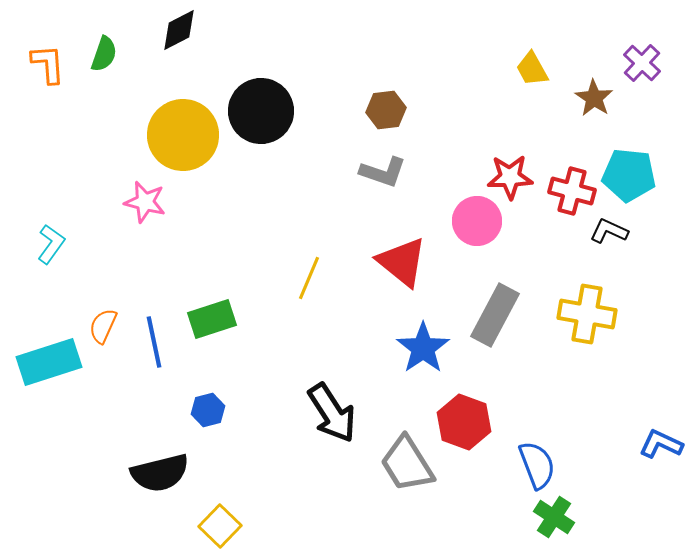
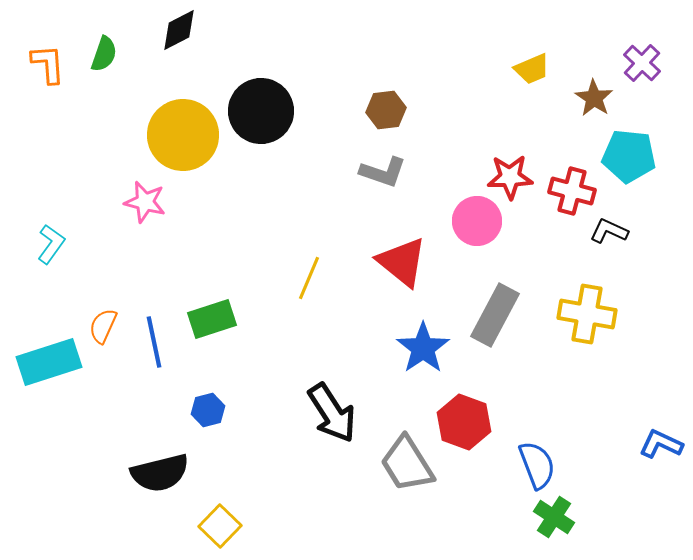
yellow trapezoid: rotated 84 degrees counterclockwise
cyan pentagon: moved 19 px up
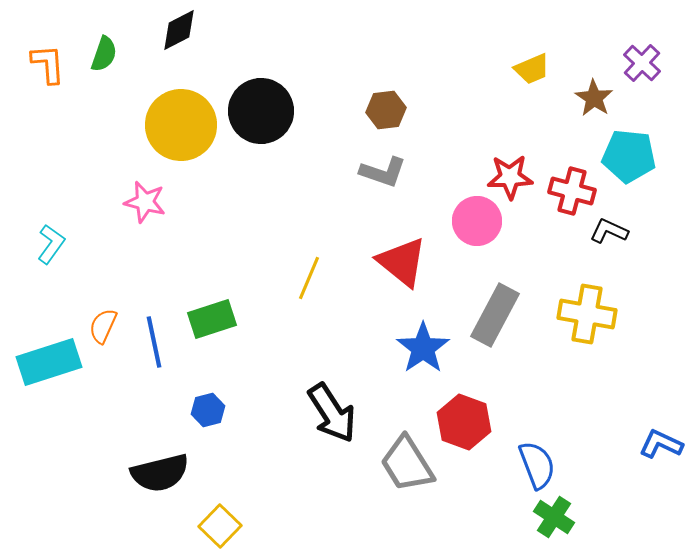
yellow circle: moved 2 px left, 10 px up
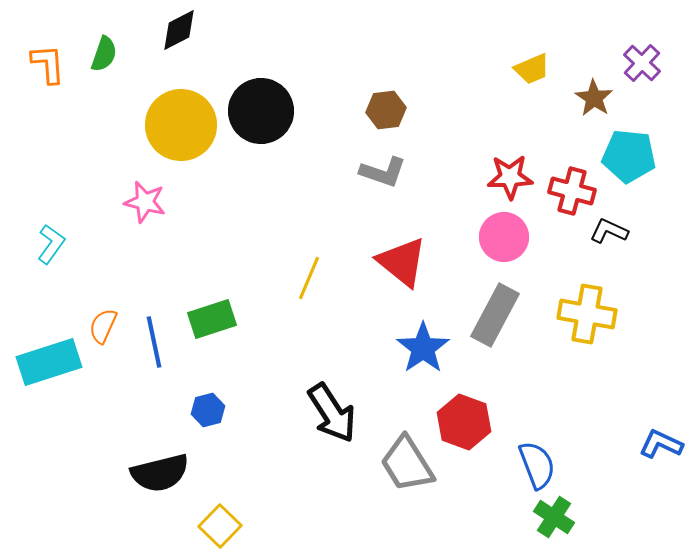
pink circle: moved 27 px right, 16 px down
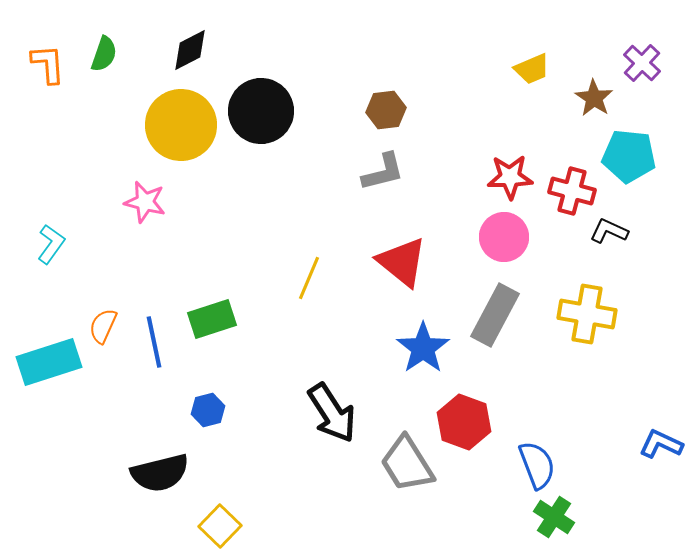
black diamond: moved 11 px right, 20 px down
gray L-shape: rotated 33 degrees counterclockwise
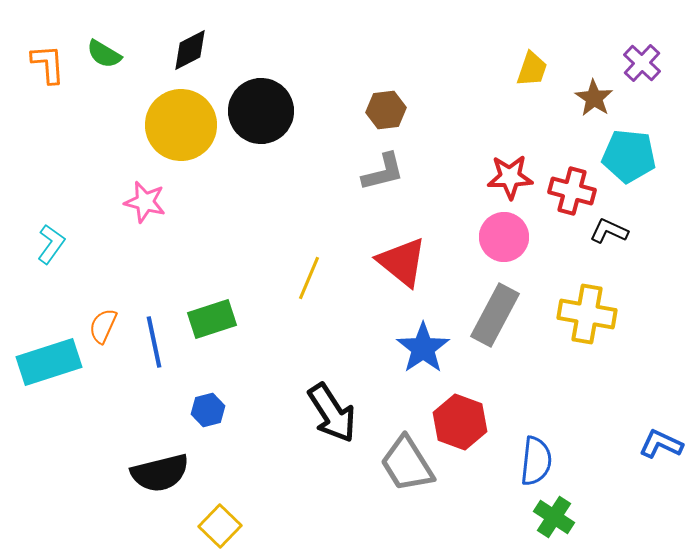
green semicircle: rotated 102 degrees clockwise
yellow trapezoid: rotated 48 degrees counterclockwise
red hexagon: moved 4 px left
blue semicircle: moved 1 px left, 4 px up; rotated 27 degrees clockwise
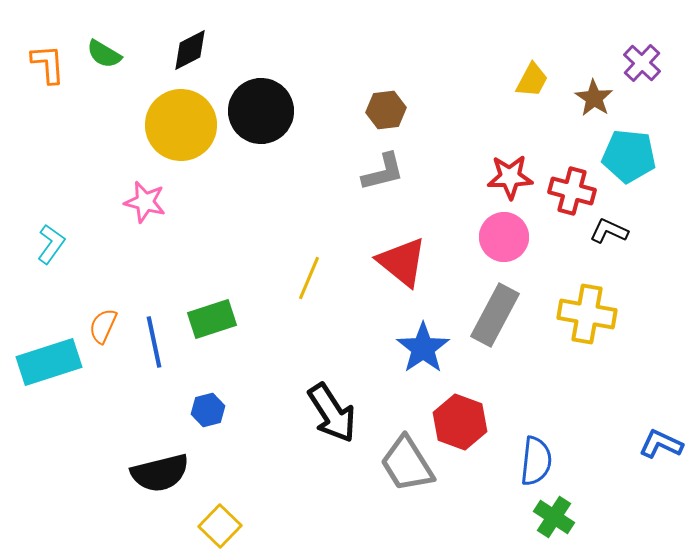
yellow trapezoid: moved 11 px down; rotated 9 degrees clockwise
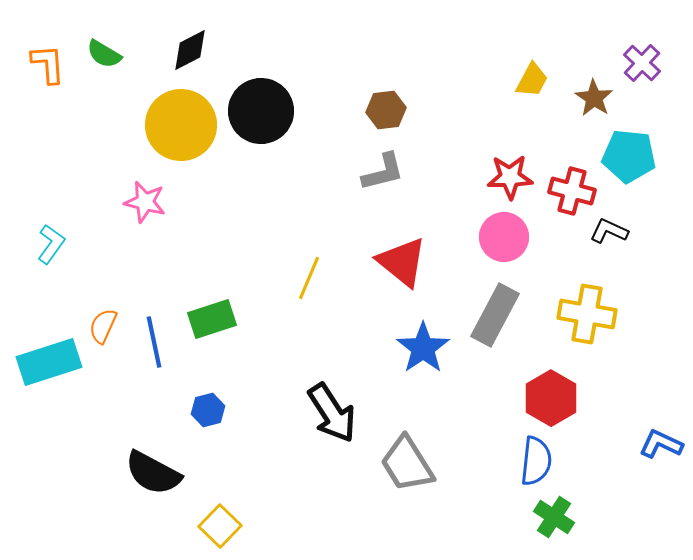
red hexagon: moved 91 px right, 24 px up; rotated 10 degrees clockwise
black semicircle: moved 7 px left; rotated 42 degrees clockwise
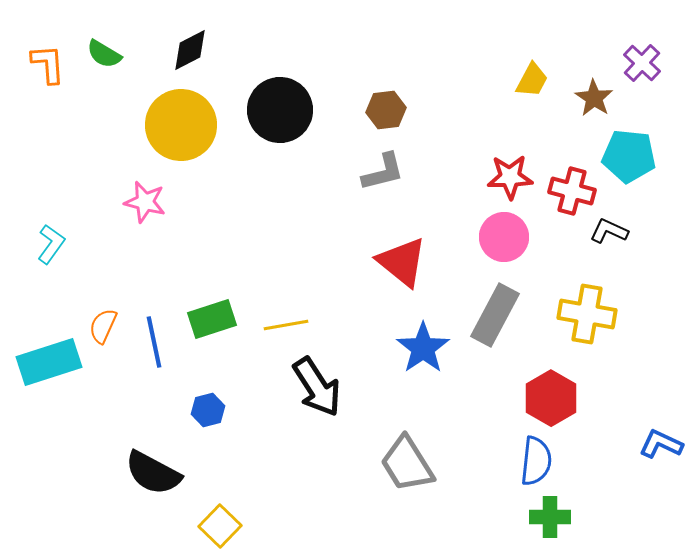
black circle: moved 19 px right, 1 px up
yellow line: moved 23 px left, 47 px down; rotated 57 degrees clockwise
black arrow: moved 15 px left, 26 px up
green cross: moved 4 px left; rotated 33 degrees counterclockwise
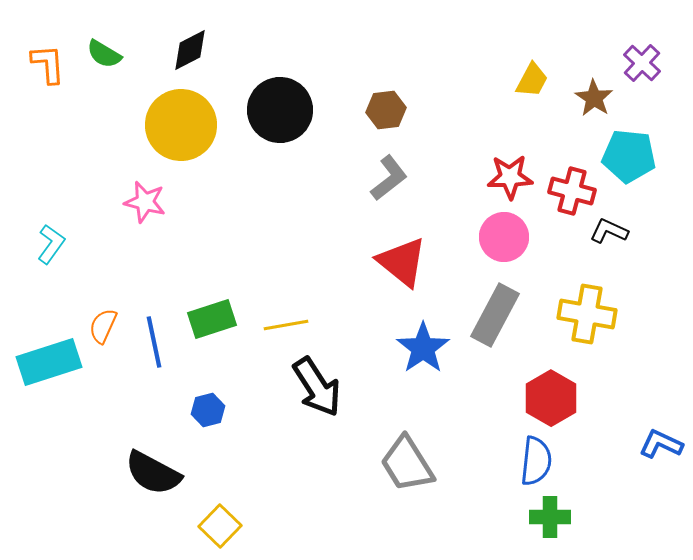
gray L-shape: moved 6 px right, 6 px down; rotated 24 degrees counterclockwise
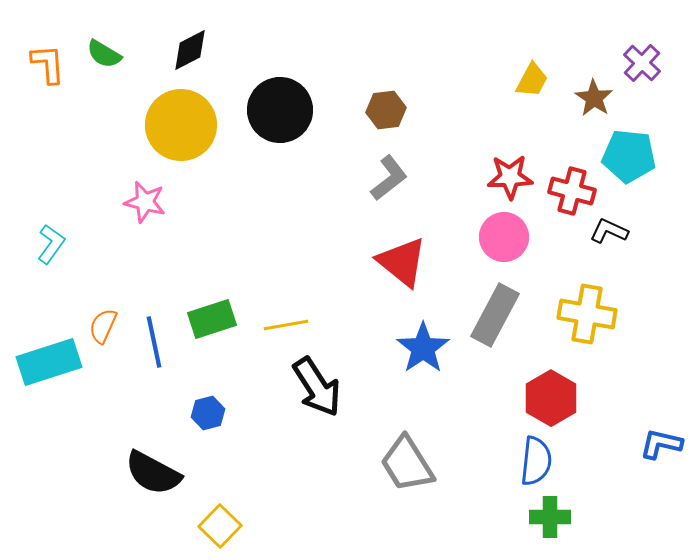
blue hexagon: moved 3 px down
blue L-shape: rotated 12 degrees counterclockwise
